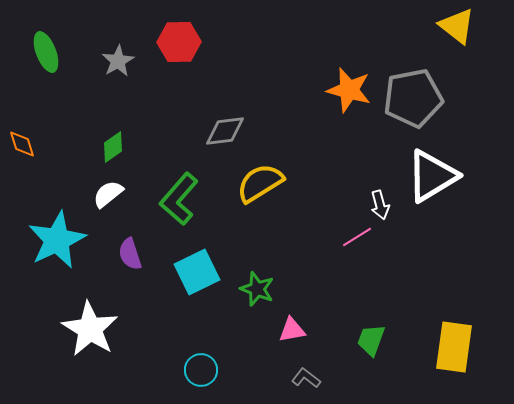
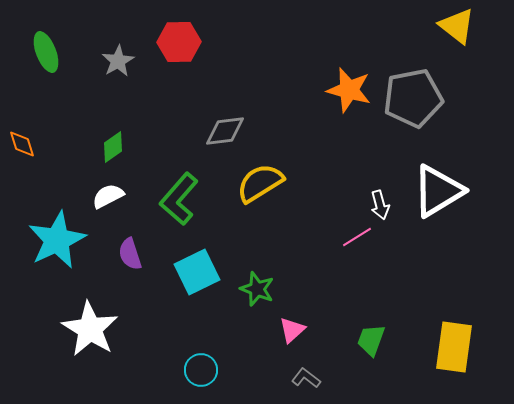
white triangle: moved 6 px right, 15 px down
white semicircle: moved 2 px down; rotated 12 degrees clockwise
pink triangle: rotated 32 degrees counterclockwise
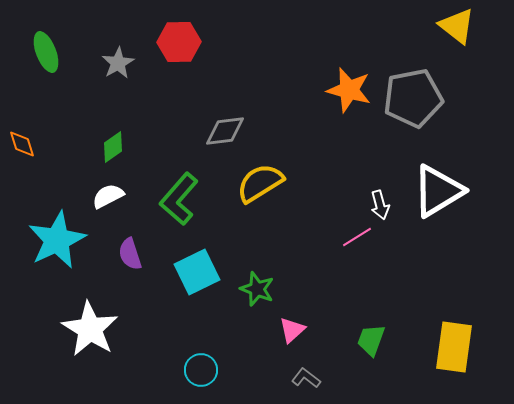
gray star: moved 2 px down
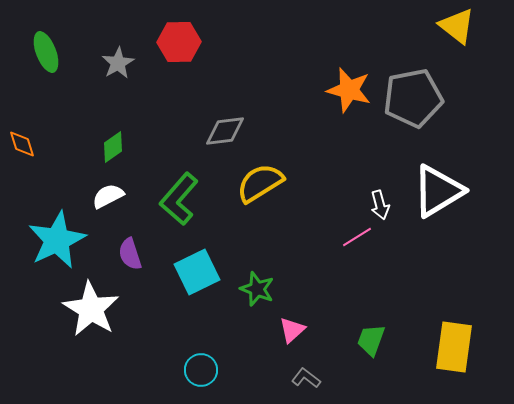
white star: moved 1 px right, 20 px up
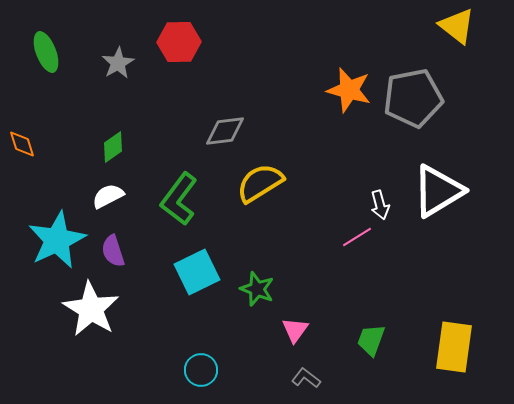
green L-shape: rotated 4 degrees counterclockwise
purple semicircle: moved 17 px left, 3 px up
pink triangle: moved 3 px right; rotated 12 degrees counterclockwise
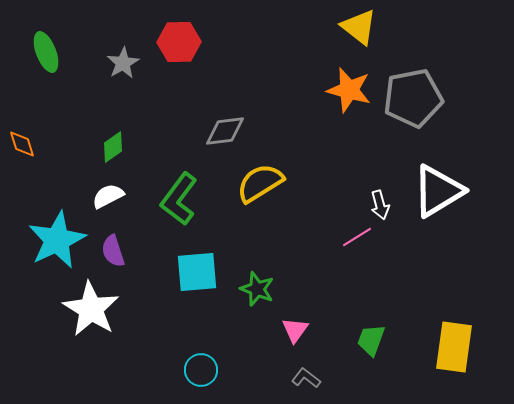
yellow triangle: moved 98 px left, 1 px down
gray star: moved 5 px right
cyan square: rotated 21 degrees clockwise
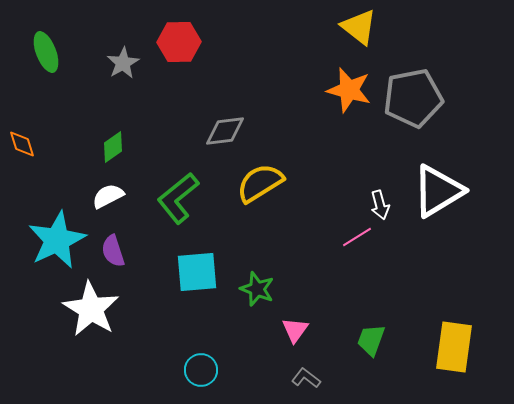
green L-shape: moved 1 px left, 1 px up; rotated 14 degrees clockwise
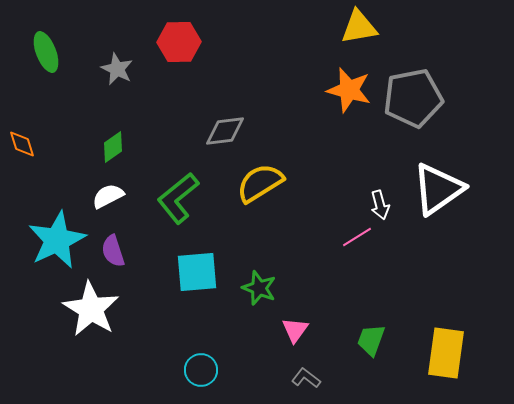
yellow triangle: rotated 48 degrees counterclockwise
gray star: moved 6 px left, 6 px down; rotated 16 degrees counterclockwise
white triangle: moved 2 px up; rotated 4 degrees counterclockwise
green star: moved 2 px right, 1 px up
yellow rectangle: moved 8 px left, 6 px down
